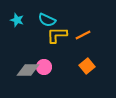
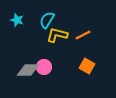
cyan semicircle: rotated 96 degrees clockwise
yellow L-shape: rotated 15 degrees clockwise
orange square: rotated 21 degrees counterclockwise
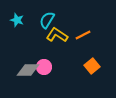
yellow L-shape: rotated 20 degrees clockwise
orange square: moved 5 px right; rotated 21 degrees clockwise
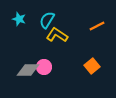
cyan star: moved 2 px right, 1 px up
orange line: moved 14 px right, 9 px up
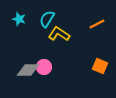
cyan semicircle: moved 1 px up
orange line: moved 2 px up
yellow L-shape: moved 2 px right, 1 px up
orange square: moved 8 px right; rotated 28 degrees counterclockwise
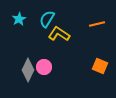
cyan star: rotated 24 degrees clockwise
orange line: rotated 14 degrees clockwise
gray diamond: rotated 65 degrees counterclockwise
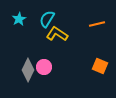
yellow L-shape: moved 2 px left
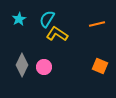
gray diamond: moved 6 px left, 5 px up
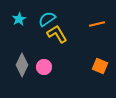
cyan semicircle: rotated 24 degrees clockwise
yellow L-shape: rotated 25 degrees clockwise
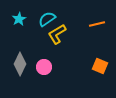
yellow L-shape: rotated 90 degrees counterclockwise
gray diamond: moved 2 px left, 1 px up
